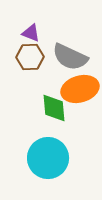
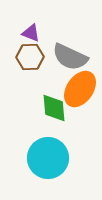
orange ellipse: rotated 39 degrees counterclockwise
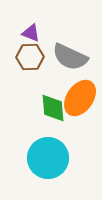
orange ellipse: moved 9 px down
green diamond: moved 1 px left
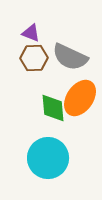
brown hexagon: moved 4 px right, 1 px down
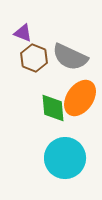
purple triangle: moved 8 px left
brown hexagon: rotated 24 degrees clockwise
cyan circle: moved 17 px right
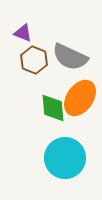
brown hexagon: moved 2 px down
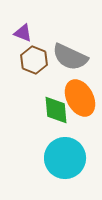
orange ellipse: rotated 63 degrees counterclockwise
green diamond: moved 3 px right, 2 px down
